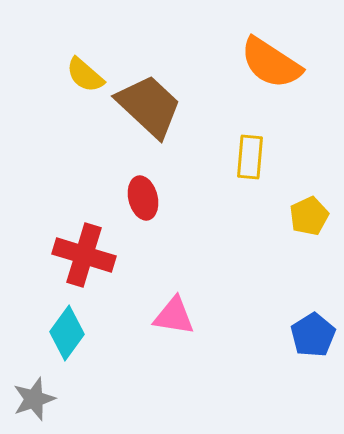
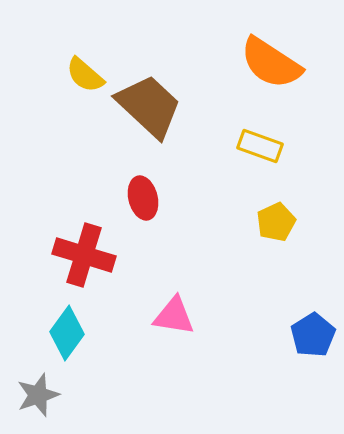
yellow rectangle: moved 10 px right, 11 px up; rotated 75 degrees counterclockwise
yellow pentagon: moved 33 px left, 6 px down
gray star: moved 4 px right, 4 px up
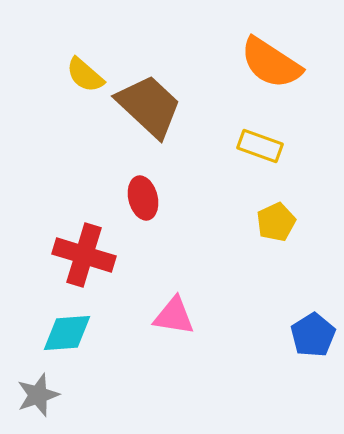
cyan diamond: rotated 50 degrees clockwise
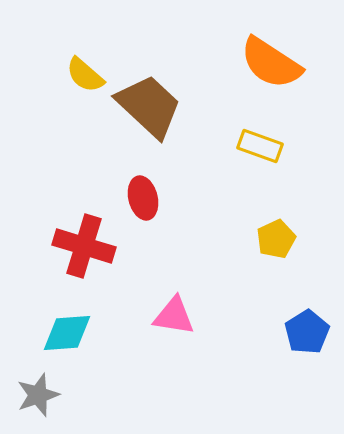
yellow pentagon: moved 17 px down
red cross: moved 9 px up
blue pentagon: moved 6 px left, 3 px up
